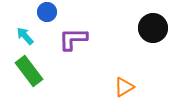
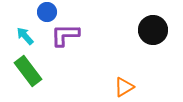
black circle: moved 2 px down
purple L-shape: moved 8 px left, 4 px up
green rectangle: moved 1 px left
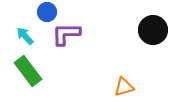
purple L-shape: moved 1 px right, 1 px up
orange triangle: rotated 15 degrees clockwise
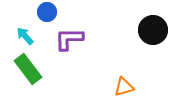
purple L-shape: moved 3 px right, 5 px down
green rectangle: moved 2 px up
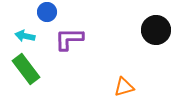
black circle: moved 3 px right
cyan arrow: rotated 36 degrees counterclockwise
green rectangle: moved 2 px left
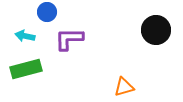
green rectangle: rotated 68 degrees counterclockwise
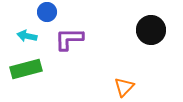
black circle: moved 5 px left
cyan arrow: moved 2 px right
orange triangle: rotated 30 degrees counterclockwise
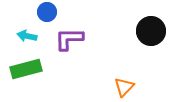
black circle: moved 1 px down
